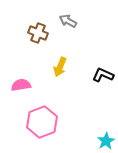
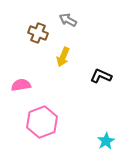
gray arrow: moved 1 px up
yellow arrow: moved 3 px right, 10 px up
black L-shape: moved 2 px left, 1 px down
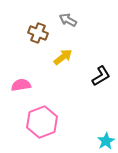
yellow arrow: rotated 150 degrees counterclockwise
black L-shape: rotated 125 degrees clockwise
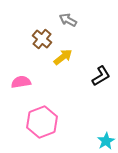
brown cross: moved 4 px right, 6 px down; rotated 18 degrees clockwise
pink semicircle: moved 3 px up
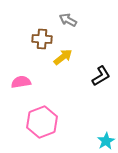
brown cross: rotated 36 degrees counterclockwise
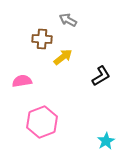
pink semicircle: moved 1 px right, 1 px up
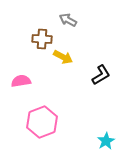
yellow arrow: rotated 66 degrees clockwise
black L-shape: moved 1 px up
pink semicircle: moved 1 px left
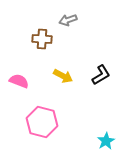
gray arrow: rotated 48 degrees counterclockwise
yellow arrow: moved 19 px down
pink semicircle: moved 2 px left; rotated 30 degrees clockwise
pink hexagon: rotated 24 degrees counterclockwise
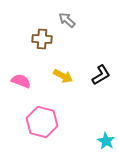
gray arrow: moved 1 px left; rotated 60 degrees clockwise
pink semicircle: moved 2 px right
cyan star: rotated 12 degrees counterclockwise
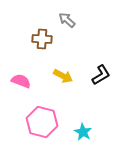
cyan star: moved 23 px left, 9 px up
